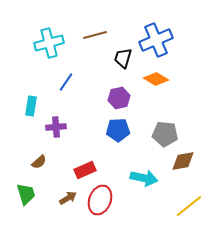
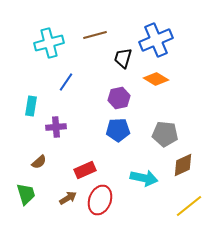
brown diamond: moved 4 px down; rotated 15 degrees counterclockwise
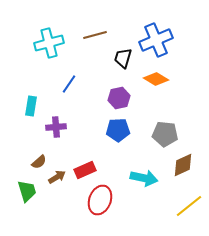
blue line: moved 3 px right, 2 px down
green trapezoid: moved 1 px right, 3 px up
brown arrow: moved 11 px left, 21 px up
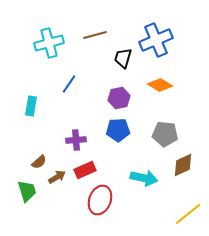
orange diamond: moved 4 px right, 6 px down
purple cross: moved 20 px right, 13 px down
yellow line: moved 1 px left, 8 px down
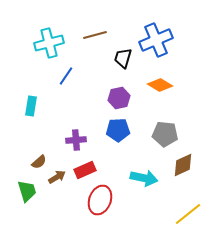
blue line: moved 3 px left, 8 px up
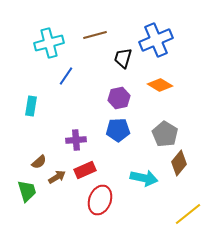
gray pentagon: rotated 25 degrees clockwise
brown diamond: moved 4 px left, 2 px up; rotated 25 degrees counterclockwise
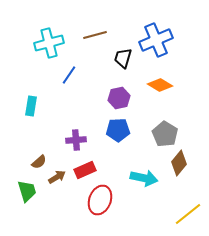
blue line: moved 3 px right, 1 px up
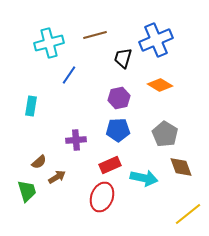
brown diamond: moved 2 px right, 4 px down; rotated 60 degrees counterclockwise
red rectangle: moved 25 px right, 5 px up
red ellipse: moved 2 px right, 3 px up
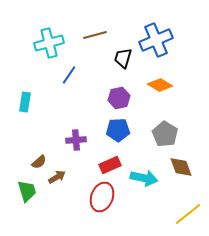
cyan rectangle: moved 6 px left, 4 px up
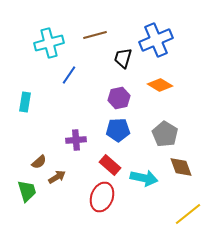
red rectangle: rotated 65 degrees clockwise
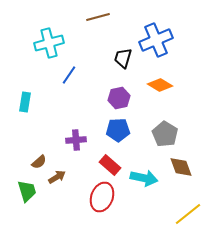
brown line: moved 3 px right, 18 px up
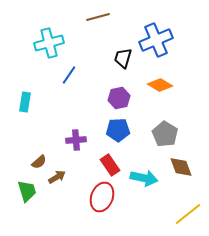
red rectangle: rotated 15 degrees clockwise
